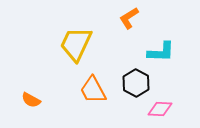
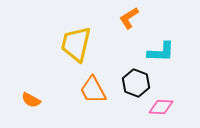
yellow trapezoid: rotated 12 degrees counterclockwise
black hexagon: rotated 8 degrees counterclockwise
pink diamond: moved 1 px right, 2 px up
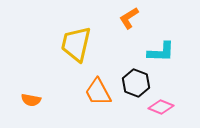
orange trapezoid: moved 5 px right, 2 px down
orange semicircle: rotated 18 degrees counterclockwise
pink diamond: rotated 20 degrees clockwise
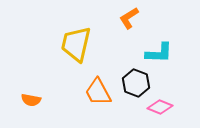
cyan L-shape: moved 2 px left, 1 px down
pink diamond: moved 1 px left
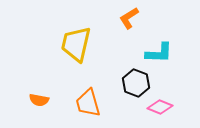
orange trapezoid: moved 10 px left, 11 px down; rotated 12 degrees clockwise
orange semicircle: moved 8 px right
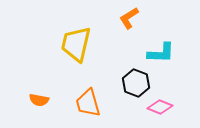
cyan L-shape: moved 2 px right
